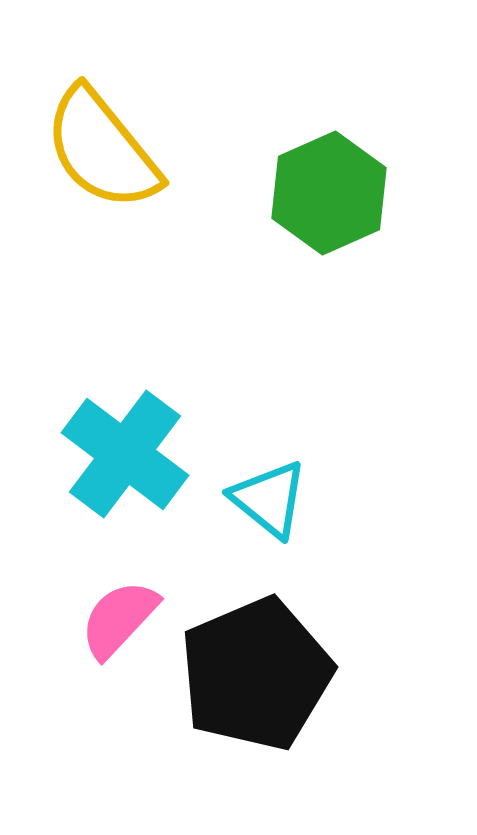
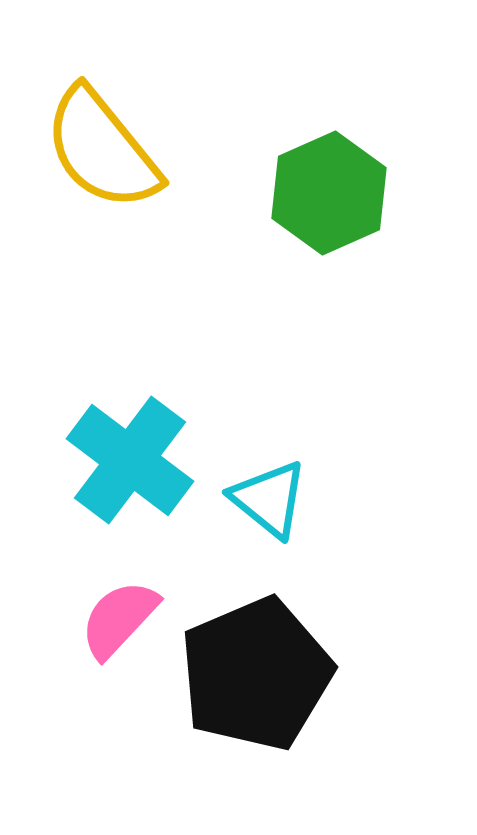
cyan cross: moved 5 px right, 6 px down
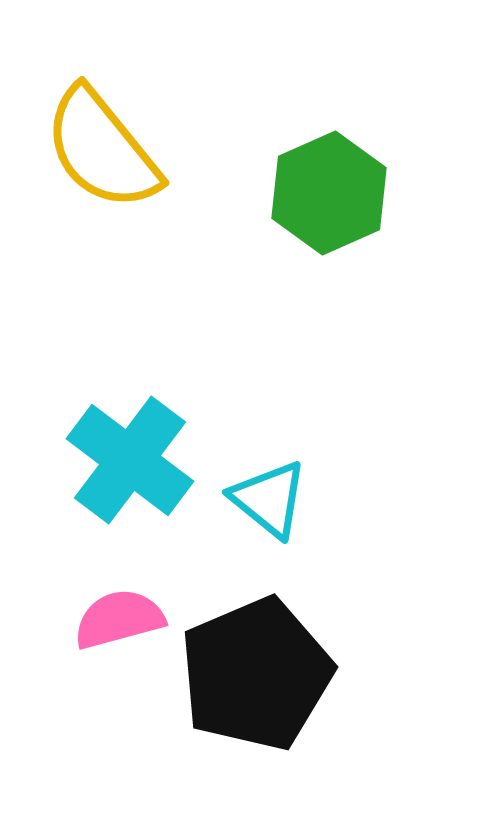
pink semicircle: rotated 32 degrees clockwise
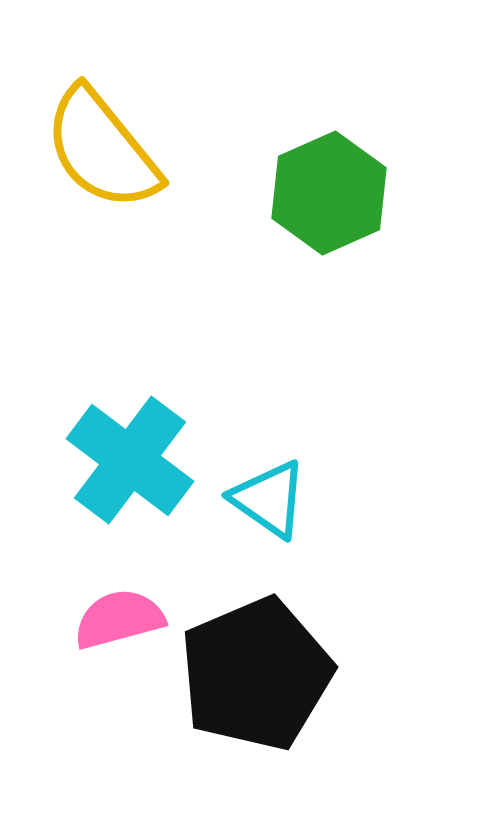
cyan triangle: rotated 4 degrees counterclockwise
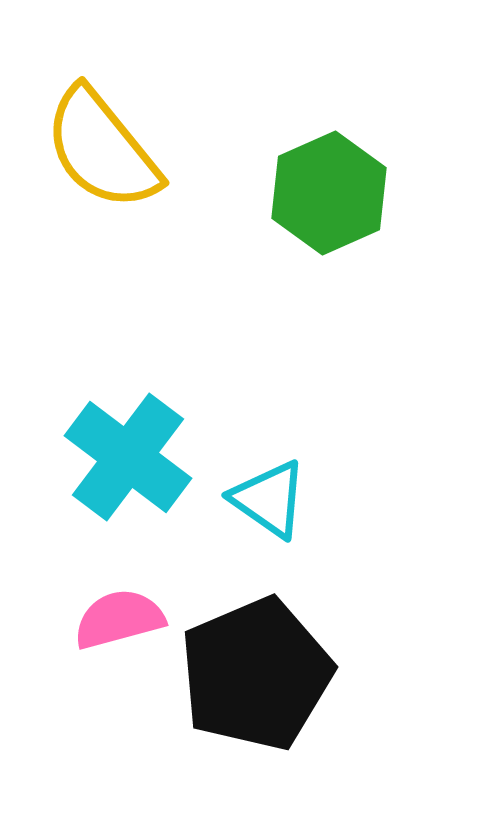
cyan cross: moved 2 px left, 3 px up
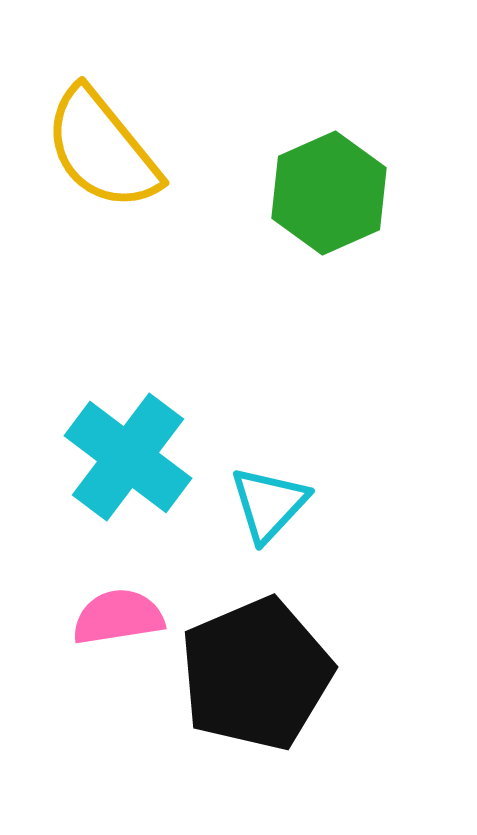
cyan triangle: moved 5 px down; rotated 38 degrees clockwise
pink semicircle: moved 1 px left, 2 px up; rotated 6 degrees clockwise
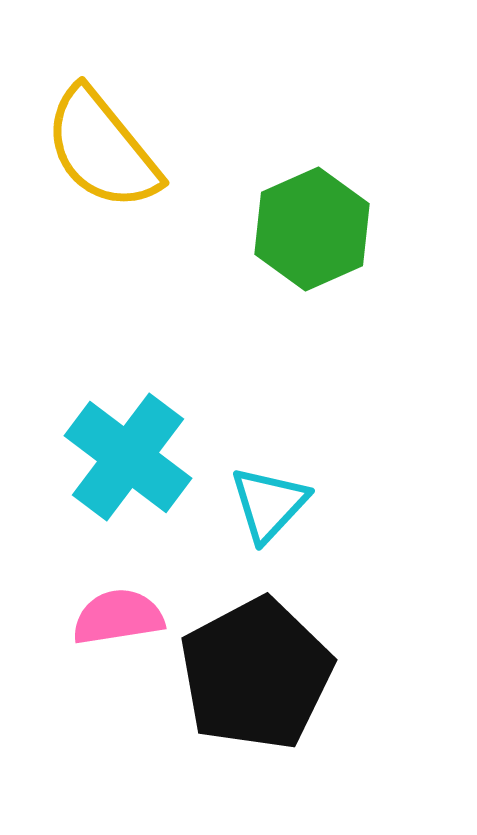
green hexagon: moved 17 px left, 36 px down
black pentagon: rotated 5 degrees counterclockwise
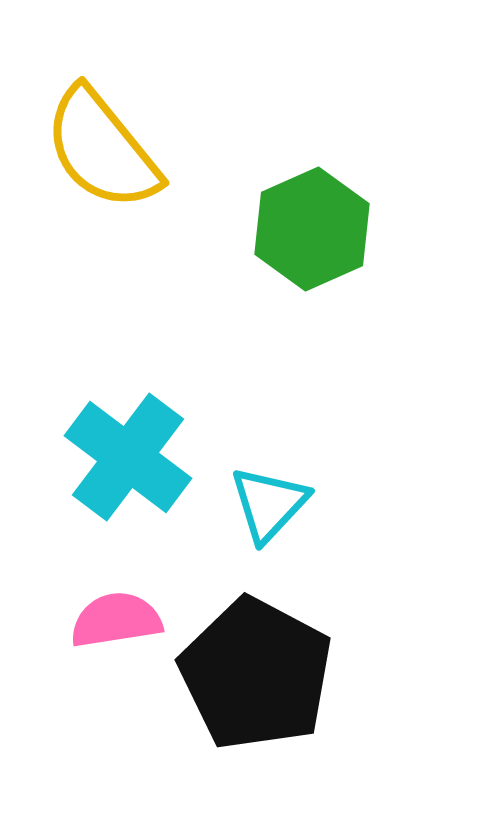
pink semicircle: moved 2 px left, 3 px down
black pentagon: rotated 16 degrees counterclockwise
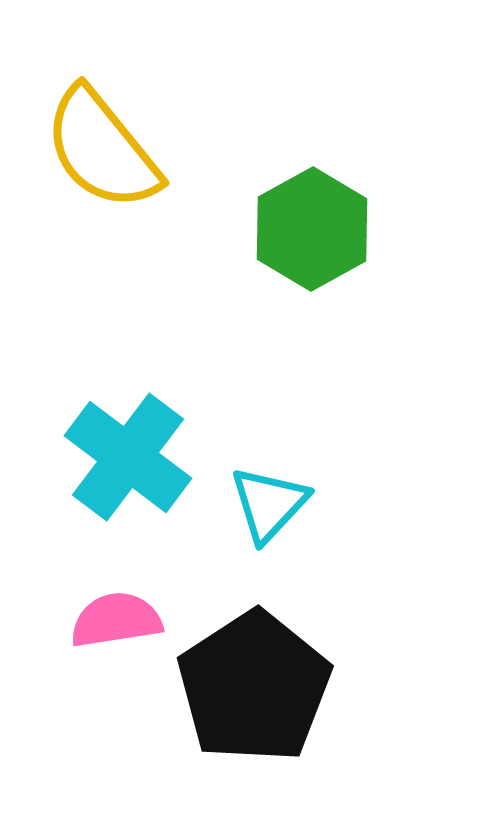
green hexagon: rotated 5 degrees counterclockwise
black pentagon: moved 2 px left, 13 px down; rotated 11 degrees clockwise
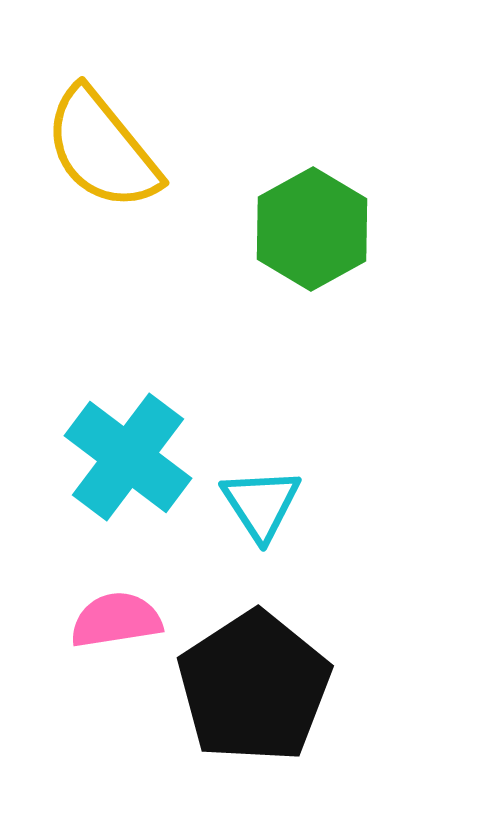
cyan triangle: moved 8 px left; rotated 16 degrees counterclockwise
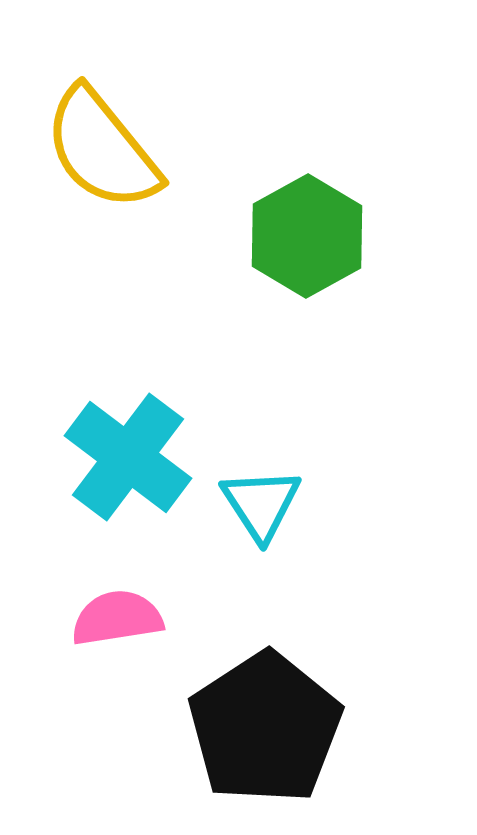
green hexagon: moved 5 px left, 7 px down
pink semicircle: moved 1 px right, 2 px up
black pentagon: moved 11 px right, 41 px down
